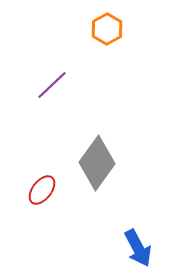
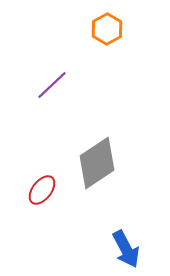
gray diamond: rotated 20 degrees clockwise
blue arrow: moved 12 px left, 1 px down
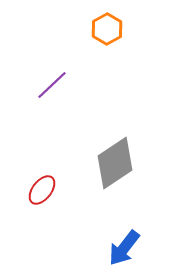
gray diamond: moved 18 px right
blue arrow: moved 2 px left, 1 px up; rotated 66 degrees clockwise
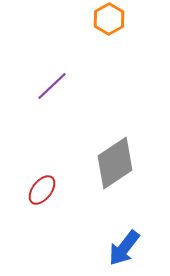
orange hexagon: moved 2 px right, 10 px up
purple line: moved 1 px down
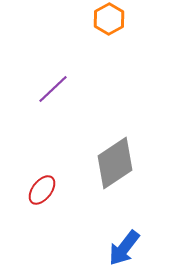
purple line: moved 1 px right, 3 px down
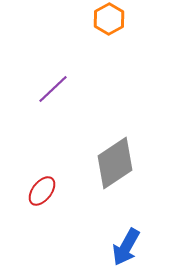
red ellipse: moved 1 px down
blue arrow: moved 2 px right, 1 px up; rotated 9 degrees counterclockwise
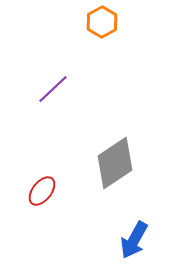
orange hexagon: moved 7 px left, 3 px down
blue arrow: moved 8 px right, 7 px up
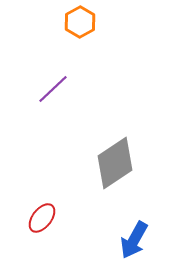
orange hexagon: moved 22 px left
red ellipse: moved 27 px down
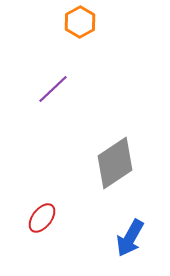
blue arrow: moved 4 px left, 2 px up
